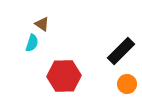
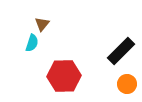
brown triangle: rotated 35 degrees clockwise
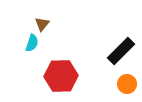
red hexagon: moved 3 px left
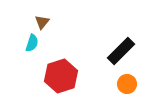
brown triangle: moved 2 px up
red hexagon: rotated 16 degrees counterclockwise
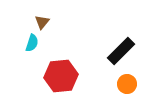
red hexagon: rotated 12 degrees clockwise
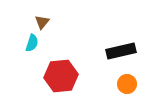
black rectangle: rotated 32 degrees clockwise
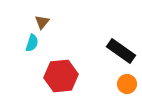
black rectangle: rotated 48 degrees clockwise
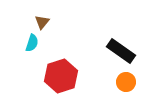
red hexagon: rotated 12 degrees counterclockwise
orange circle: moved 1 px left, 2 px up
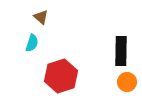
brown triangle: moved 1 px left, 5 px up; rotated 28 degrees counterclockwise
black rectangle: rotated 56 degrees clockwise
orange circle: moved 1 px right
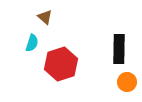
brown triangle: moved 4 px right
black rectangle: moved 2 px left, 2 px up
red hexagon: moved 12 px up
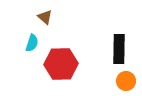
red hexagon: rotated 16 degrees clockwise
orange circle: moved 1 px left, 1 px up
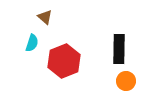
red hexagon: moved 3 px right, 3 px up; rotated 20 degrees counterclockwise
